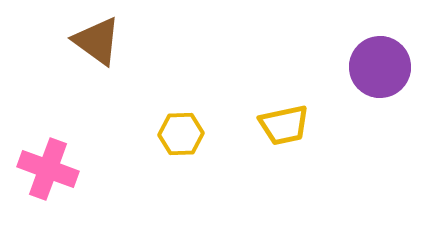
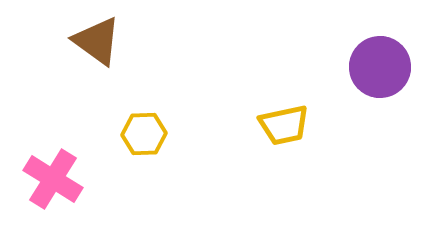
yellow hexagon: moved 37 px left
pink cross: moved 5 px right, 10 px down; rotated 12 degrees clockwise
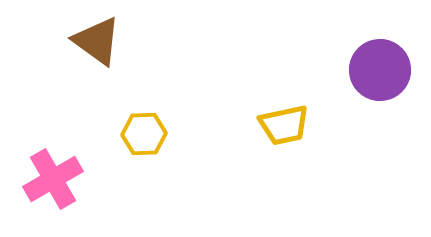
purple circle: moved 3 px down
pink cross: rotated 28 degrees clockwise
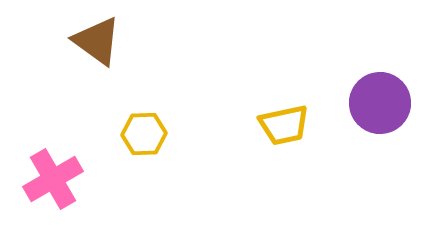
purple circle: moved 33 px down
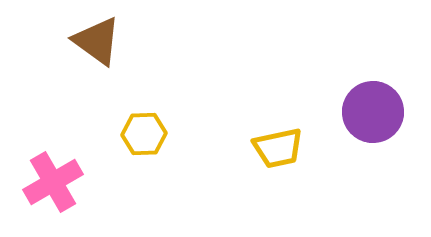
purple circle: moved 7 px left, 9 px down
yellow trapezoid: moved 6 px left, 23 px down
pink cross: moved 3 px down
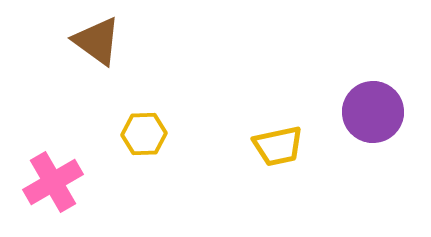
yellow trapezoid: moved 2 px up
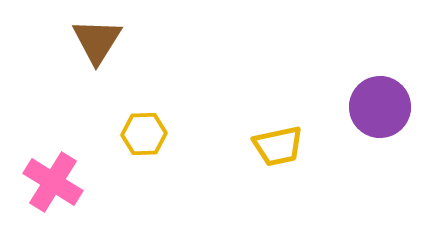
brown triangle: rotated 26 degrees clockwise
purple circle: moved 7 px right, 5 px up
pink cross: rotated 28 degrees counterclockwise
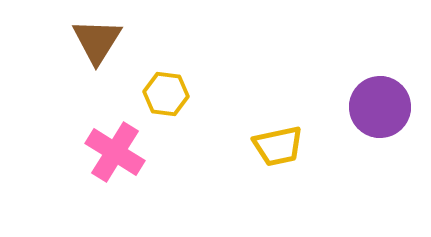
yellow hexagon: moved 22 px right, 40 px up; rotated 9 degrees clockwise
pink cross: moved 62 px right, 30 px up
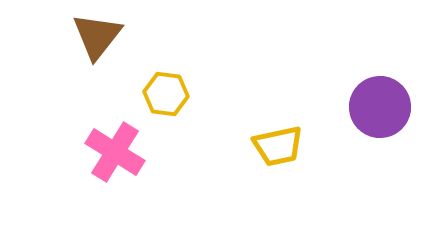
brown triangle: moved 5 px up; rotated 6 degrees clockwise
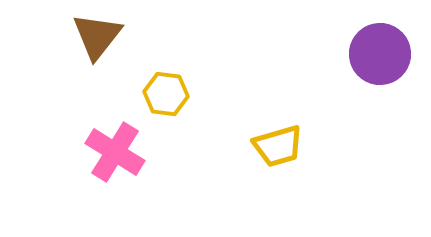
purple circle: moved 53 px up
yellow trapezoid: rotated 4 degrees counterclockwise
